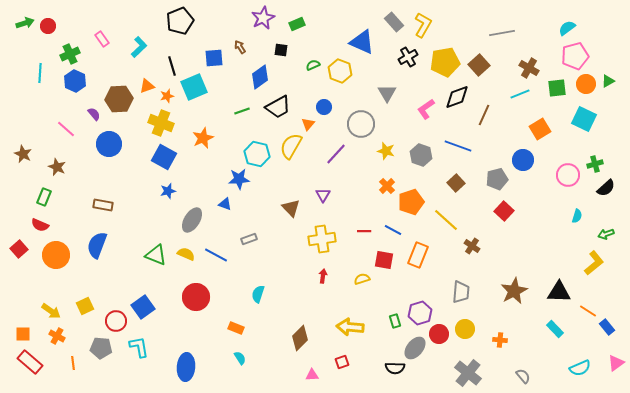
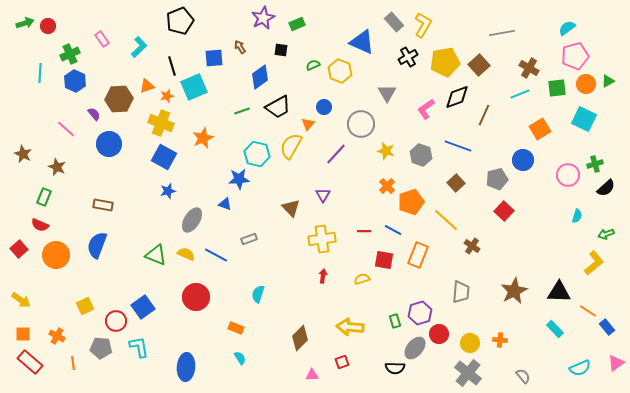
yellow arrow at (51, 311): moved 30 px left, 11 px up
yellow circle at (465, 329): moved 5 px right, 14 px down
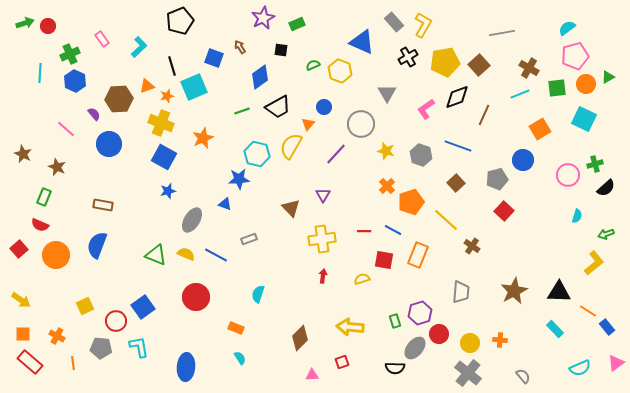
blue square at (214, 58): rotated 24 degrees clockwise
green triangle at (608, 81): moved 4 px up
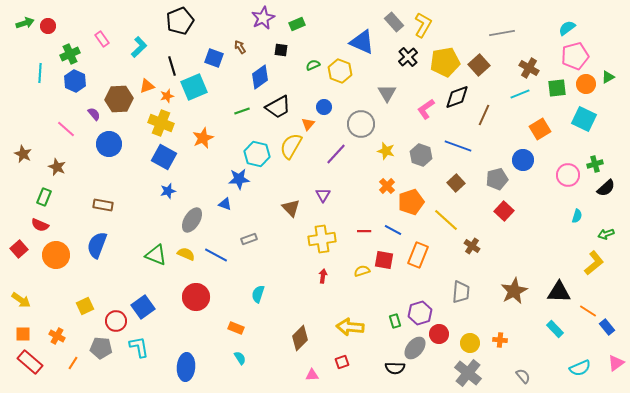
black cross at (408, 57): rotated 12 degrees counterclockwise
yellow semicircle at (362, 279): moved 8 px up
orange line at (73, 363): rotated 40 degrees clockwise
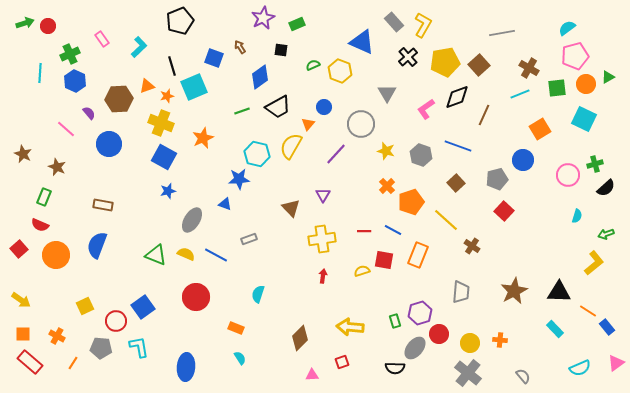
purple semicircle at (94, 114): moved 5 px left, 1 px up
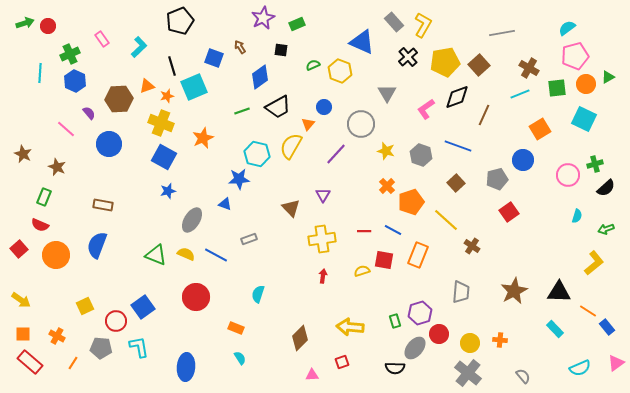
red square at (504, 211): moved 5 px right, 1 px down; rotated 12 degrees clockwise
green arrow at (606, 234): moved 5 px up
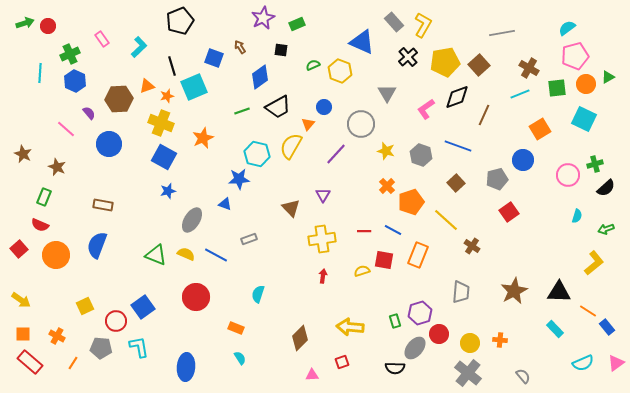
cyan semicircle at (580, 368): moved 3 px right, 5 px up
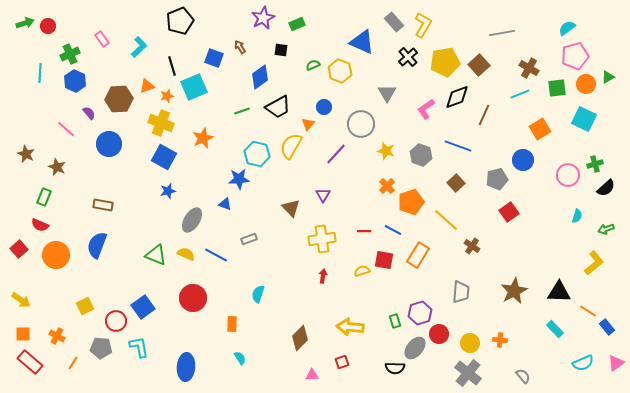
brown star at (23, 154): moved 3 px right
orange rectangle at (418, 255): rotated 10 degrees clockwise
red circle at (196, 297): moved 3 px left, 1 px down
orange rectangle at (236, 328): moved 4 px left, 4 px up; rotated 70 degrees clockwise
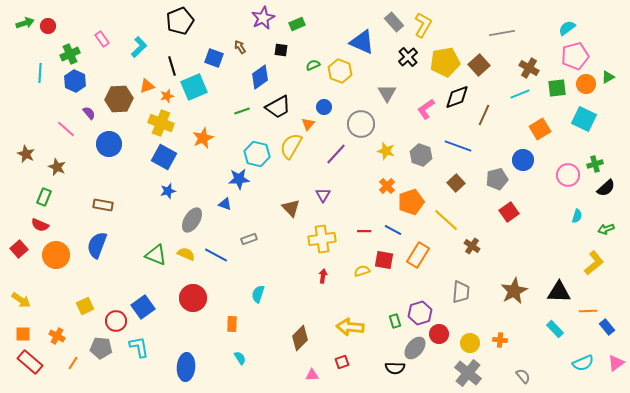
orange line at (588, 311): rotated 36 degrees counterclockwise
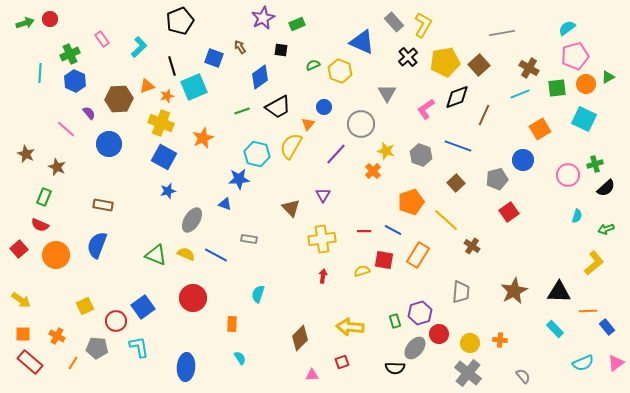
red circle at (48, 26): moved 2 px right, 7 px up
orange cross at (387, 186): moved 14 px left, 15 px up
gray rectangle at (249, 239): rotated 28 degrees clockwise
gray pentagon at (101, 348): moved 4 px left
